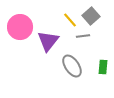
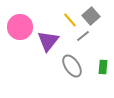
gray line: rotated 32 degrees counterclockwise
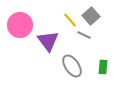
pink circle: moved 2 px up
gray line: moved 1 px right, 1 px up; rotated 64 degrees clockwise
purple triangle: rotated 15 degrees counterclockwise
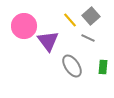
pink circle: moved 4 px right, 1 px down
gray line: moved 4 px right, 3 px down
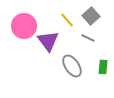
yellow line: moved 3 px left
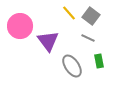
gray square: rotated 12 degrees counterclockwise
yellow line: moved 2 px right, 7 px up
pink circle: moved 4 px left
green rectangle: moved 4 px left, 6 px up; rotated 16 degrees counterclockwise
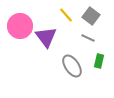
yellow line: moved 3 px left, 2 px down
purple triangle: moved 2 px left, 4 px up
green rectangle: rotated 24 degrees clockwise
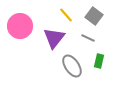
gray square: moved 3 px right
purple triangle: moved 8 px right, 1 px down; rotated 15 degrees clockwise
